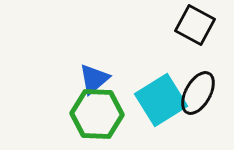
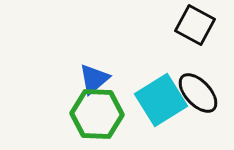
black ellipse: rotated 72 degrees counterclockwise
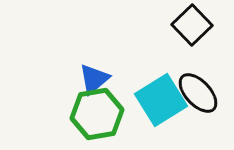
black square: moved 3 px left; rotated 18 degrees clockwise
green hexagon: rotated 12 degrees counterclockwise
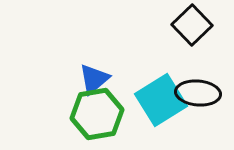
black ellipse: rotated 42 degrees counterclockwise
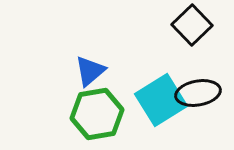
blue triangle: moved 4 px left, 8 px up
black ellipse: rotated 15 degrees counterclockwise
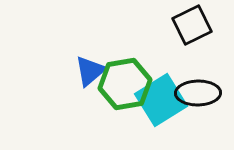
black square: rotated 18 degrees clockwise
black ellipse: rotated 9 degrees clockwise
green hexagon: moved 28 px right, 30 px up
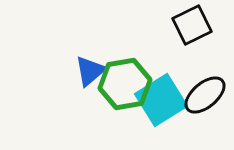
black ellipse: moved 7 px right, 2 px down; rotated 39 degrees counterclockwise
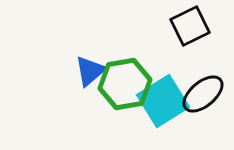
black square: moved 2 px left, 1 px down
black ellipse: moved 2 px left, 1 px up
cyan square: moved 2 px right, 1 px down
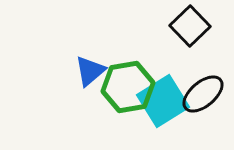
black square: rotated 18 degrees counterclockwise
green hexagon: moved 3 px right, 3 px down
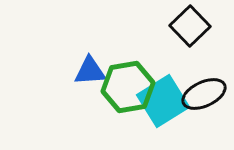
blue triangle: rotated 36 degrees clockwise
black ellipse: moved 1 px right; rotated 15 degrees clockwise
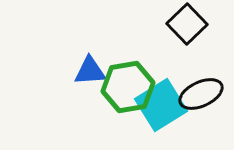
black square: moved 3 px left, 2 px up
black ellipse: moved 3 px left
cyan square: moved 2 px left, 4 px down
